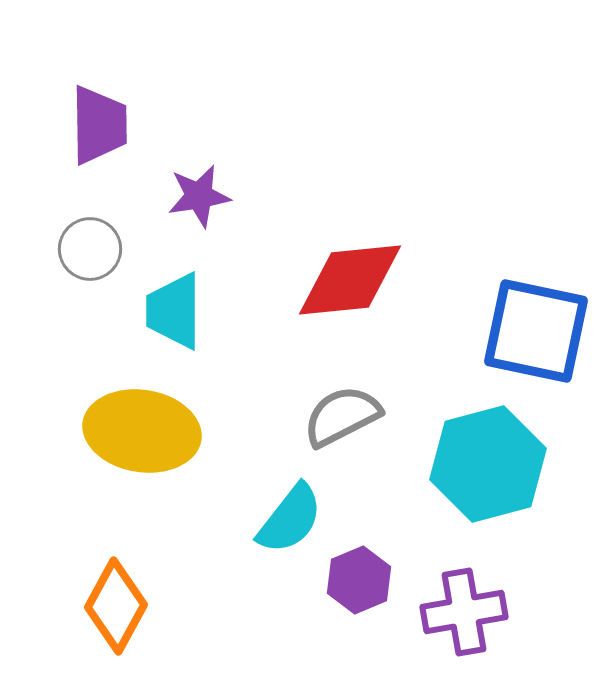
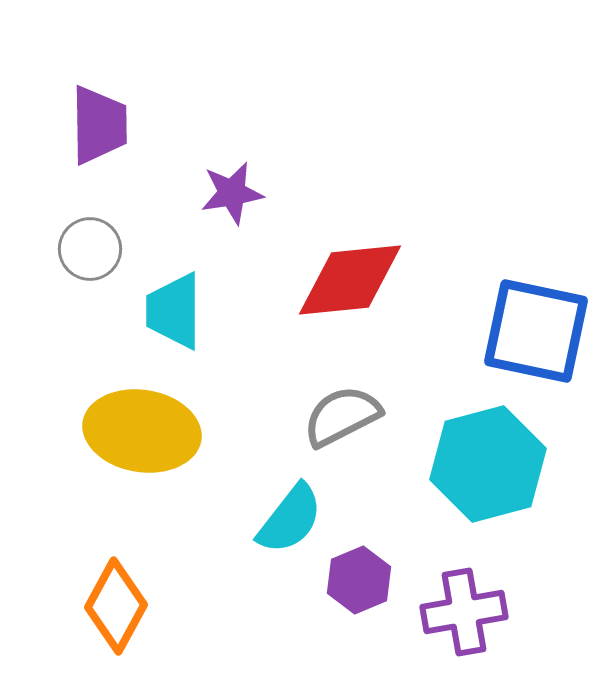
purple star: moved 33 px right, 3 px up
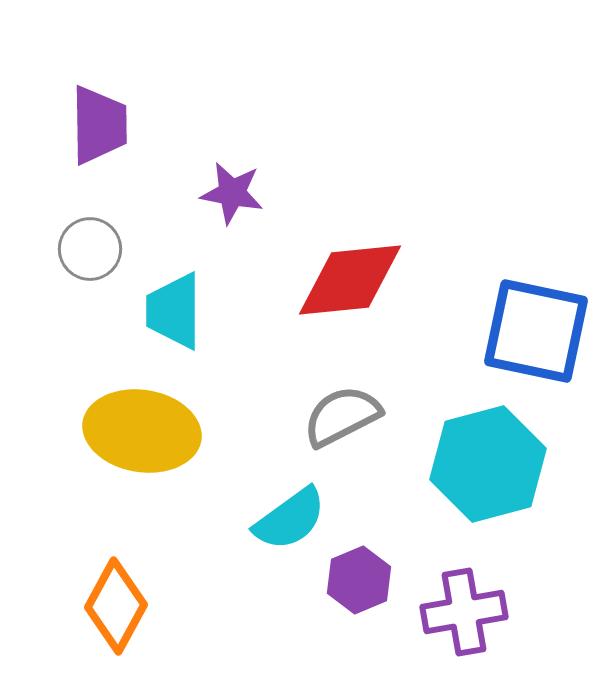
purple star: rotated 20 degrees clockwise
cyan semicircle: rotated 16 degrees clockwise
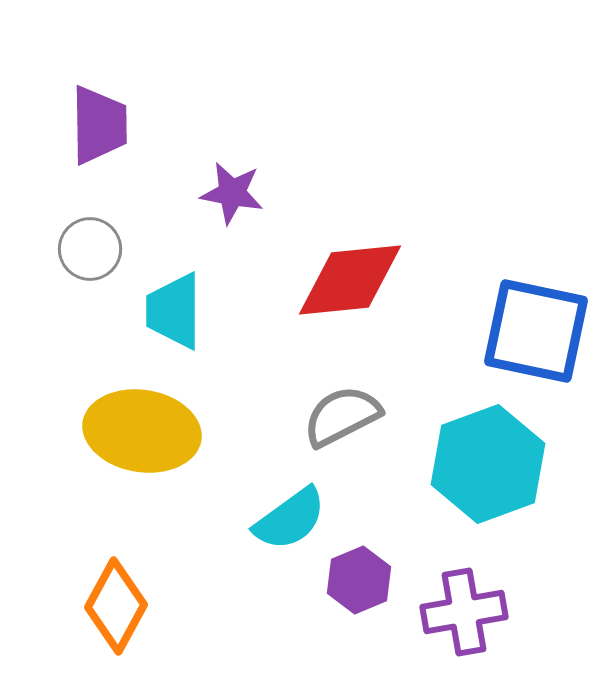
cyan hexagon: rotated 5 degrees counterclockwise
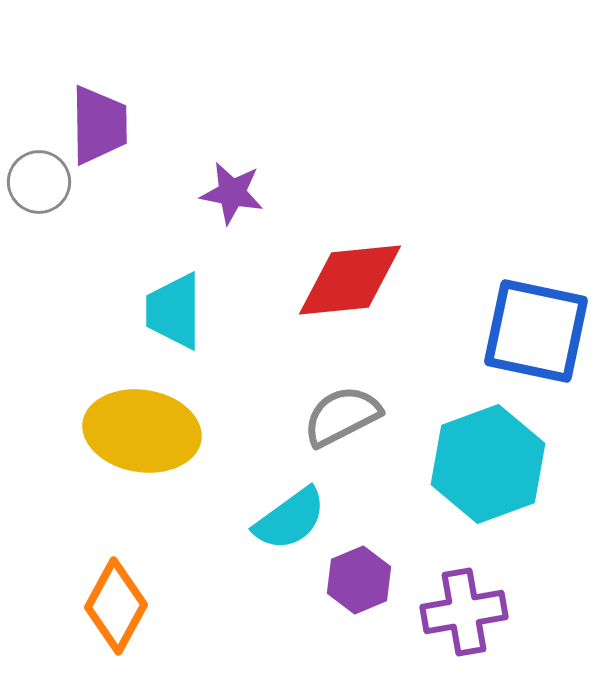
gray circle: moved 51 px left, 67 px up
